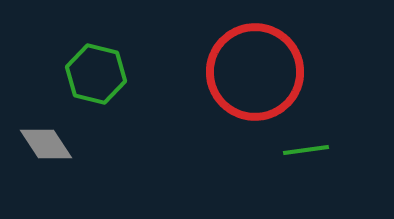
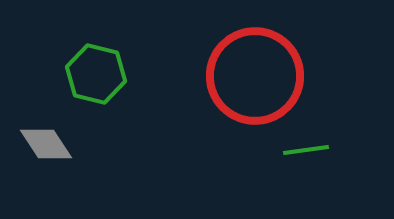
red circle: moved 4 px down
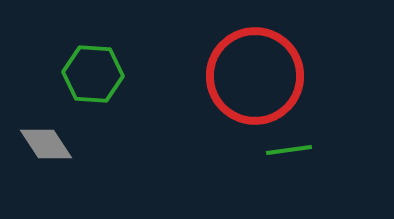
green hexagon: moved 3 px left; rotated 10 degrees counterclockwise
green line: moved 17 px left
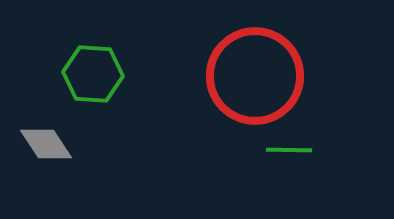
green line: rotated 9 degrees clockwise
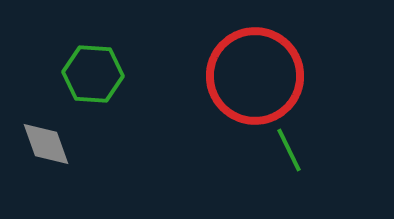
gray diamond: rotated 14 degrees clockwise
green line: rotated 63 degrees clockwise
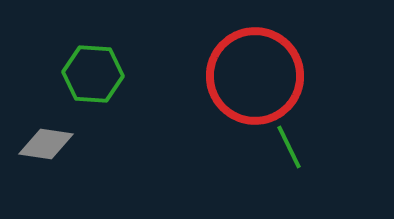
gray diamond: rotated 62 degrees counterclockwise
green line: moved 3 px up
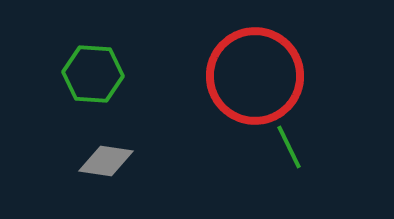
gray diamond: moved 60 px right, 17 px down
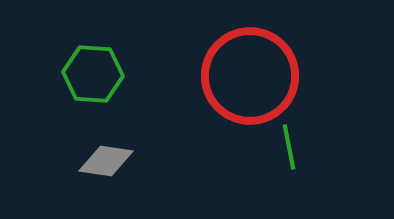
red circle: moved 5 px left
green line: rotated 15 degrees clockwise
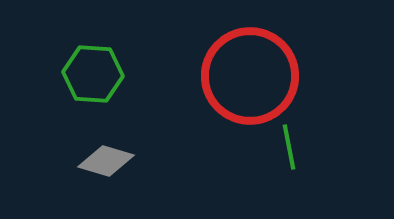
gray diamond: rotated 8 degrees clockwise
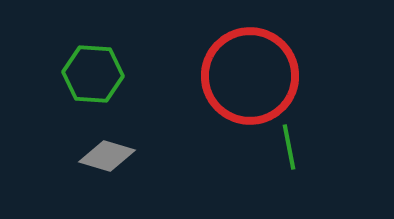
gray diamond: moved 1 px right, 5 px up
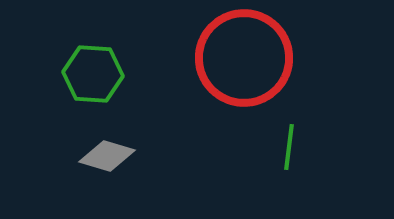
red circle: moved 6 px left, 18 px up
green line: rotated 18 degrees clockwise
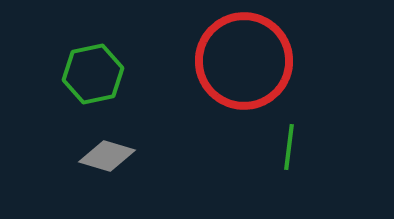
red circle: moved 3 px down
green hexagon: rotated 16 degrees counterclockwise
